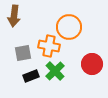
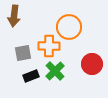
orange cross: rotated 10 degrees counterclockwise
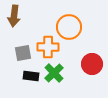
orange cross: moved 1 px left, 1 px down
green cross: moved 1 px left, 2 px down
black rectangle: rotated 28 degrees clockwise
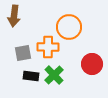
green cross: moved 2 px down
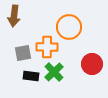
orange cross: moved 1 px left
green cross: moved 3 px up
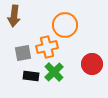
orange circle: moved 4 px left, 2 px up
orange cross: rotated 15 degrees counterclockwise
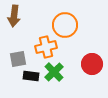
orange cross: moved 1 px left
gray square: moved 5 px left, 6 px down
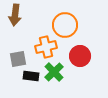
brown arrow: moved 1 px right, 1 px up
red circle: moved 12 px left, 8 px up
